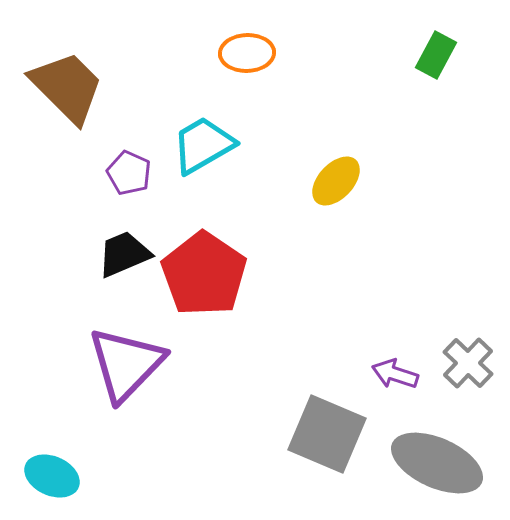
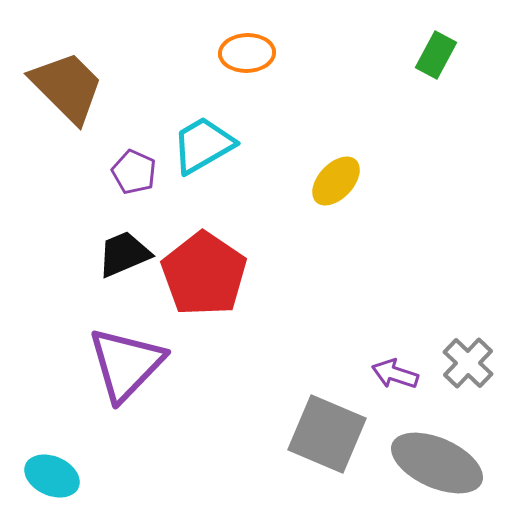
purple pentagon: moved 5 px right, 1 px up
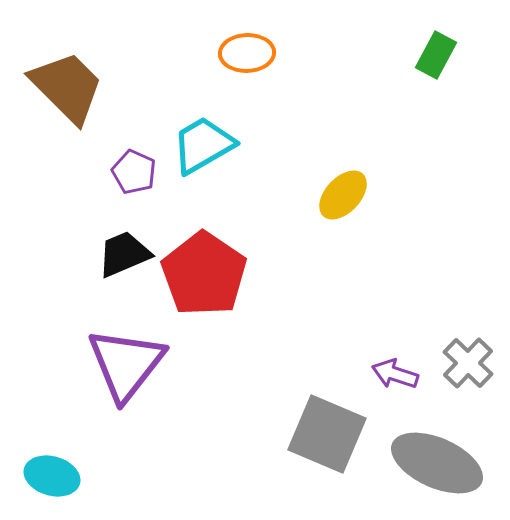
yellow ellipse: moved 7 px right, 14 px down
purple triangle: rotated 6 degrees counterclockwise
cyan ellipse: rotated 8 degrees counterclockwise
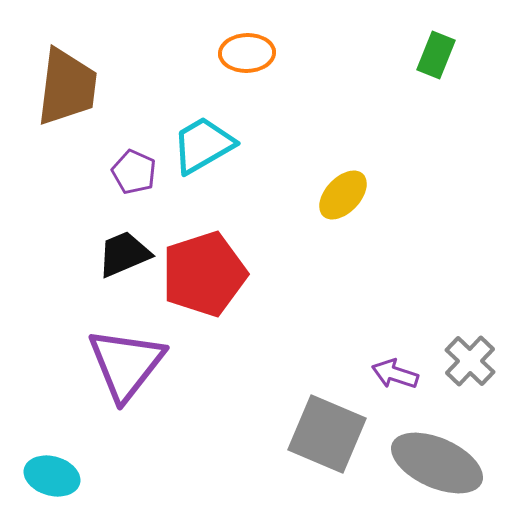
green rectangle: rotated 6 degrees counterclockwise
brown trapezoid: rotated 52 degrees clockwise
red pentagon: rotated 20 degrees clockwise
gray cross: moved 2 px right, 2 px up
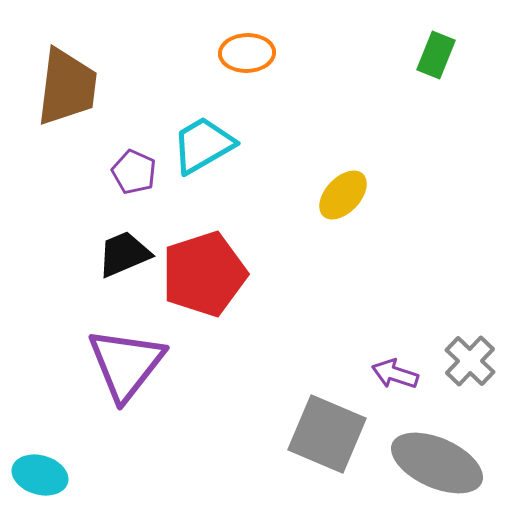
cyan ellipse: moved 12 px left, 1 px up
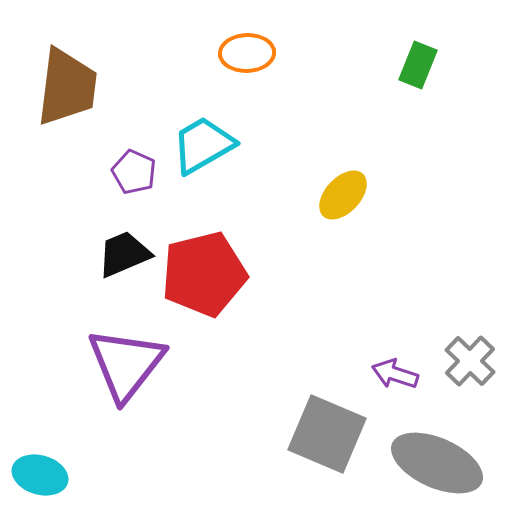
green rectangle: moved 18 px left, 10 px down
red pentagon: rotated 4 degrees clockwise
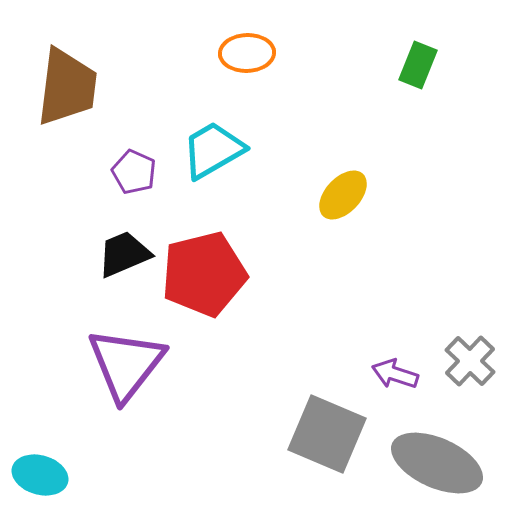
cyan trapezoid: moved 10 px right, 5 px down
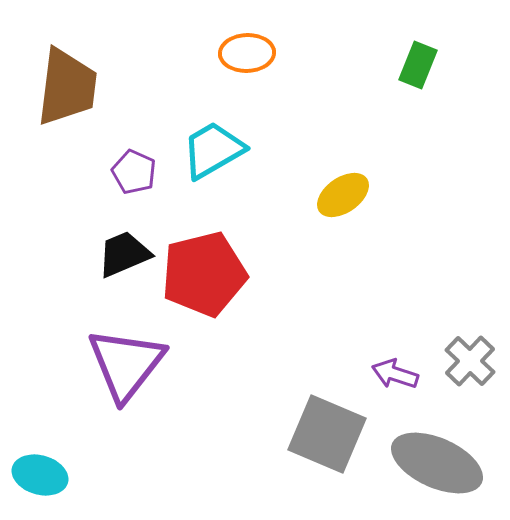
yellow ellipse: rotated 12 degrees clockwise
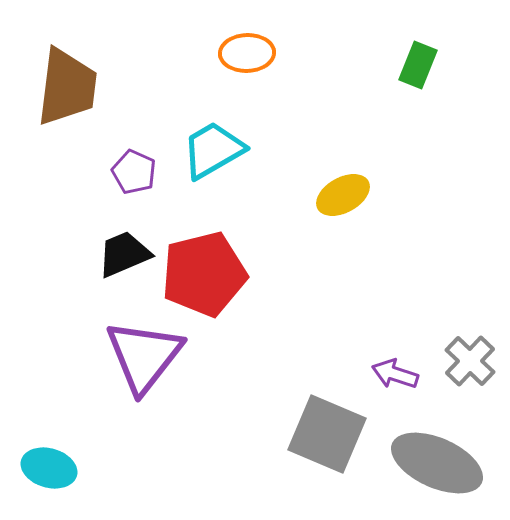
yellow ellipse: rotated 6 degrees clockwise
purple triangle: moved 18 px right, 8 px up
cyan ellipse: moved 9 px right, 7 px up
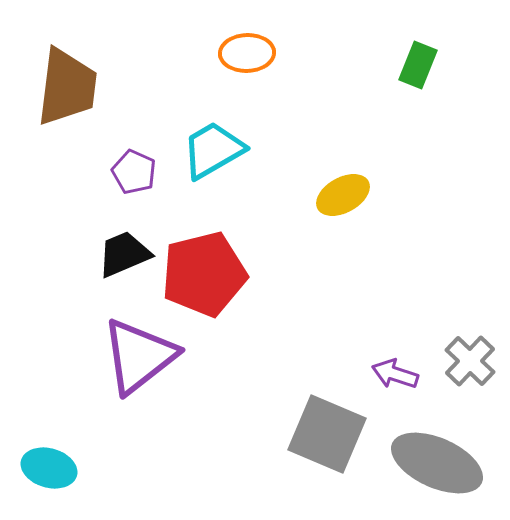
purple triangle: moved 5 px left; rotated 14 degrees clockwise
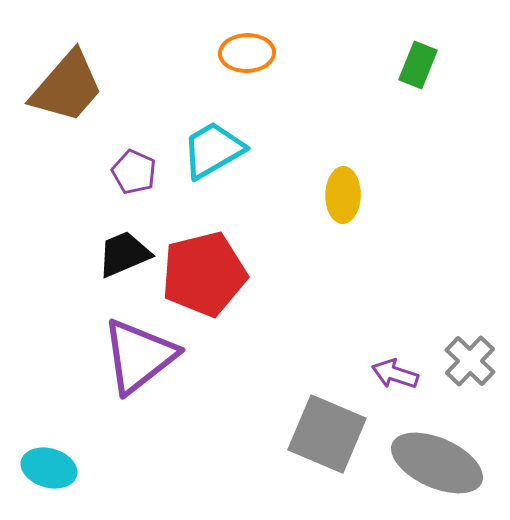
brown trapezoid: rotated 34 degrees clockwise
yellow ellipse: rotated 60 degrees counterclockwise
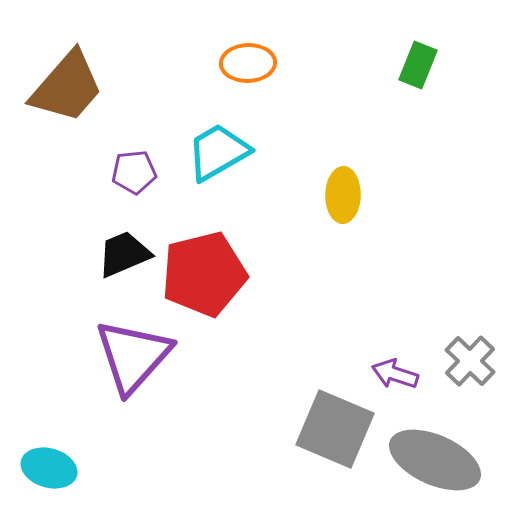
orange ellipse: moved 1 px right, 10 px down
cyan trapezoid: moved 5 px right, 2 px down
purple pentagon: rotated 30 degrees counterclockwise
purple triangle: moved 6 px left; rotated 10 degrees counterclockwise
gray square: moved 8 px right, 5 px up
gray ellipse: moved 2 px left, 3 px up
